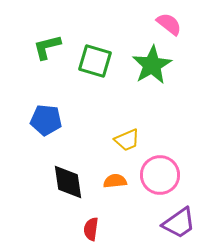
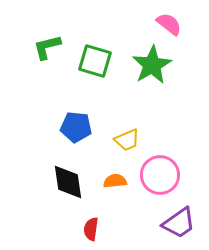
blue pentagon: moved 30 px right, 7 px down
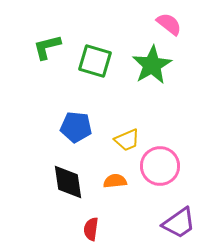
pink circle: moved 9 px up
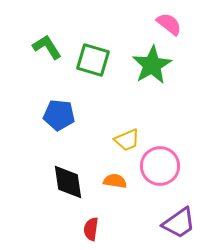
green L-shape: rotated 72 degrees clockwise
green square: moved 2 px left, 1 px up
blue pentagon: moved 17 px left, 12 px up
orange semicircle: rotated 15 degrees clockwise
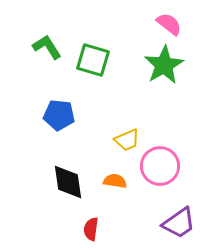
green star: moved 12 px right
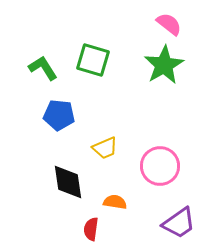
green L-shape: moved 4 px left, 21 px down
yellow trapezoid: moved 22 px left, 8 px down
orange semicircle: moved 21 px down
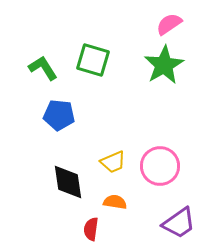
pink semicircle: rotated 72 degrees counterclockwise
yellow trapezoid: moved 8 px right, 14 px down
